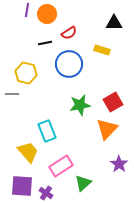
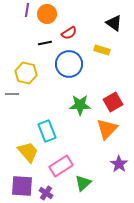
black triangle: rotated 36 degrees clockwise
green star: rotated 10 degrees clockwise
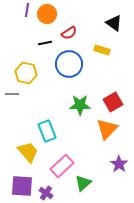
pink rectangle: moved 1 px right; rotated 10 degrees counterclockwise
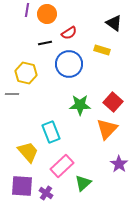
red square: rotated 18 degrees counterclockwise
cyan rectangle: moved 4 px right, 1 px down
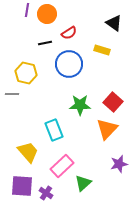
cyan rectangle: moved 3 px right, 2 px up
purple star: rotated 24 degrees clockwise
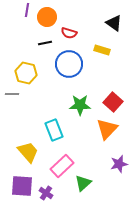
orange circle: moved 3 px down
red semicircle: rotated 49 degrees clockwise
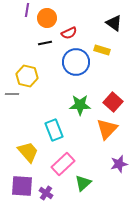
orange circle: moved 1 px down
red semicircle: rotated 42 degrees counterclockwise
blue circle: moved 7 px right, 2 px up
yellow hexagon: moved 1 px right, 3 px down
pink rectangle: moved 1 px right, 2 px up
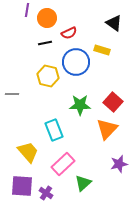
yellow hexagon: moved 21 px right
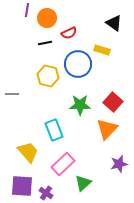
blue circle: moved 2 px right, 2 px down
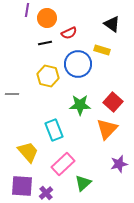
black triangle: moved 2 px left, 1 px down
purple cross: rotated 16 degrees clockwise
